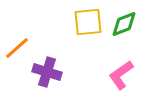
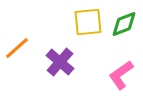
purple cross: moved 13 px right, 10 px up; rotated 24 degrees clockwise
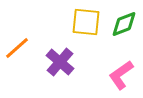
yellow square: moved 2 px left; rotated 12 degrees clockwise
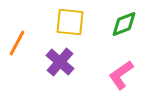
yellow square: moved 16 px left
orange line: moved 5 px up; rotated 20 degrees counterclockwise
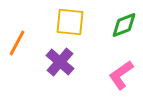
green diamond: moved 1 px down
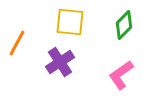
green diamond: rotated 24 degrees counterclockwise
purple cross: rotated 16 degrees clockwise
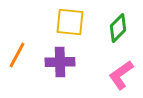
green diamond: moved 6 px left, 3 px down
orange line: moved 12 px down
purple cross: rotated 32 degrees clockwise
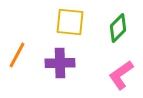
purple cross: moved 1 px down
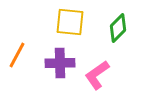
pink L-shape: moved 24 px left
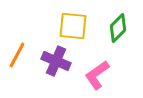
yellow square: moved 3 px right, 4 px down
purple cross: moved 4 px left, 2 px up; rotated 24 degrees clockwise
